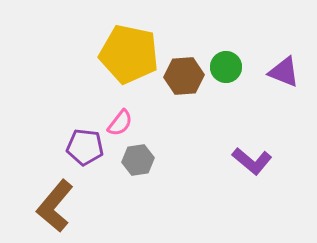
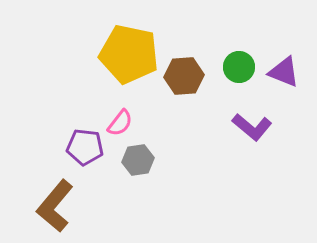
green circle: moved 13 px right
purple L-shape: moved 34 px up
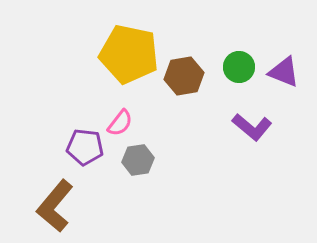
brown hexagon: rotated 6 degrees counterclockwise
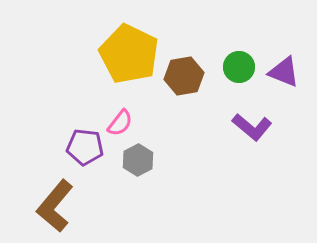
yellow pentagon: rotated 14 degrees clockwise
gray hexagon: rotated 20 degrees counterclockwise
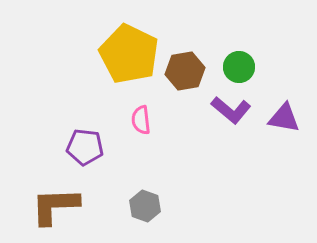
purple triangle: moved 46 px down; rotated 12 degrees counterclockwise
brown hexagon: moved 1 px right, 5 px up
pink semicircle: moved 21 px right, 3 px up; rotated 136 degrees clockwise
purple L-shape: moved 21 px left, 17 px up
gray hexagon: moved 7 px right, 46 px down; rotated 12 degrees counterclockwise
brown L-shape: rotated 48 degrees clockwise
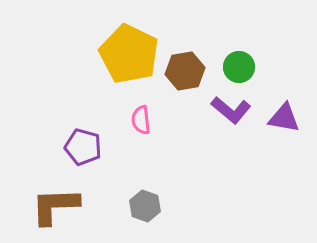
purple pentagon: moved 2 px left; rotated 9 degrees clockwise
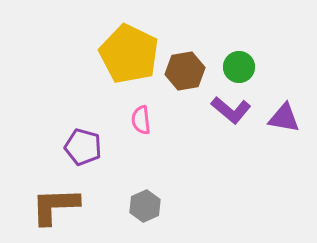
gray hexagon: rotated 16 degrees clockwise
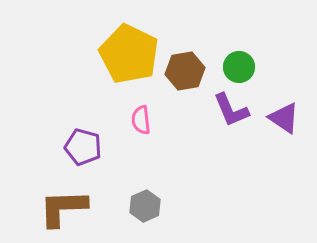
purple L-shape: rotated 27 degrees clockwise
purple triangle: rotated 24 degrees clockwise
brown L-shape: moved 8 px right, 2 px down
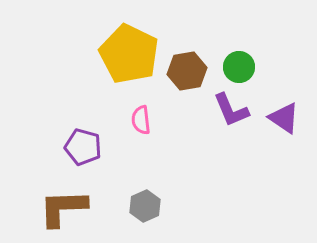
brown hexagon: moved 2 px right
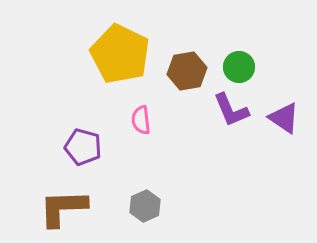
yellow pentagon: moved 9 px left
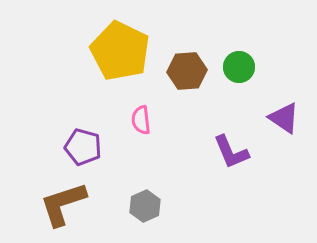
yellow pentagon: moved 3 px up
brown hexagon: rotated 6 degrees clockwise
purple L-shape: moved 42 px down
brown L-shape: moved 4 px up; rotated 16 degrees counterclockwise
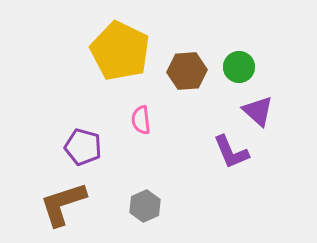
purple triangle: moved 26 px left, 7 px up; rotated 8 degrees clockwise
